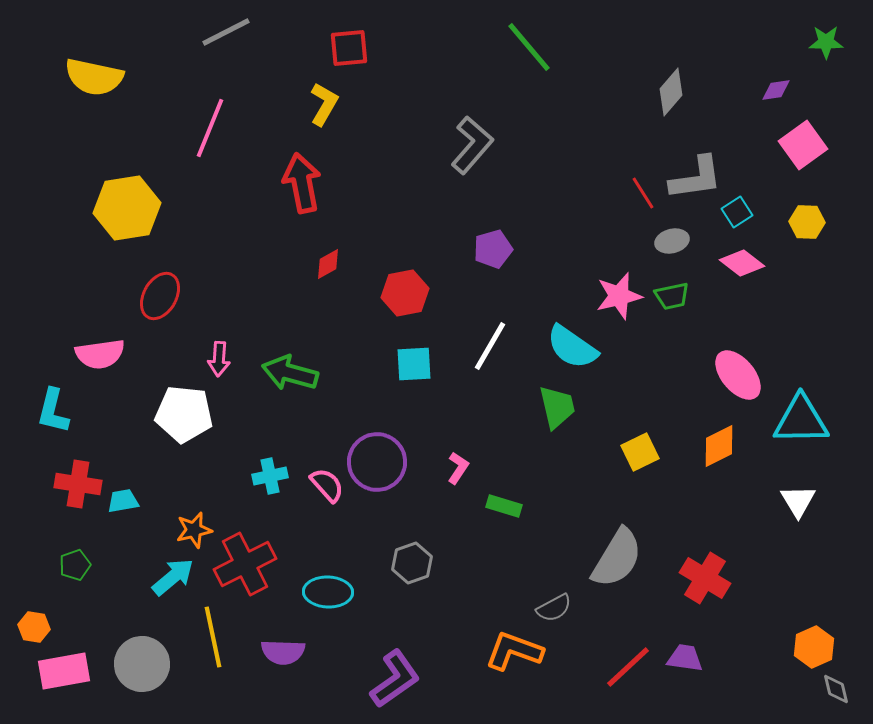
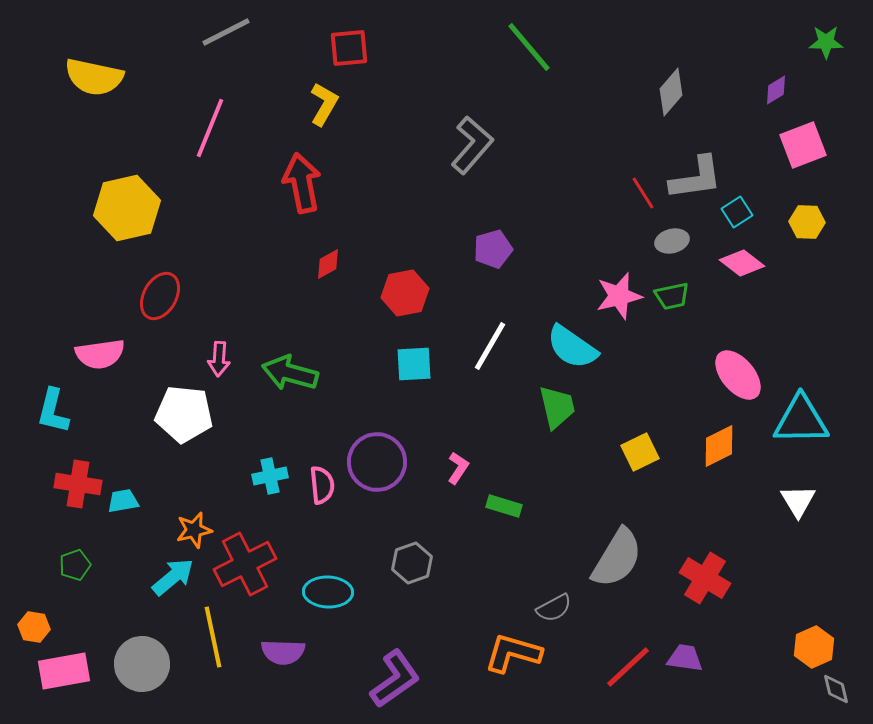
purple diamond at (776, 90): rotated 24 degrees counterclockwise
pink square at (803, 145): rotated 15 degrees clockwise
yellow hexagon at (127, 208): rotated 4 degrees counterclockwise
pink semicircle at (327, 485): moved 5 px left; rotated 36 degrees clockwise
orange L-shape at (514, 651): moved 1 px left, 2 px down; rotated 4 degrees counterclockwise
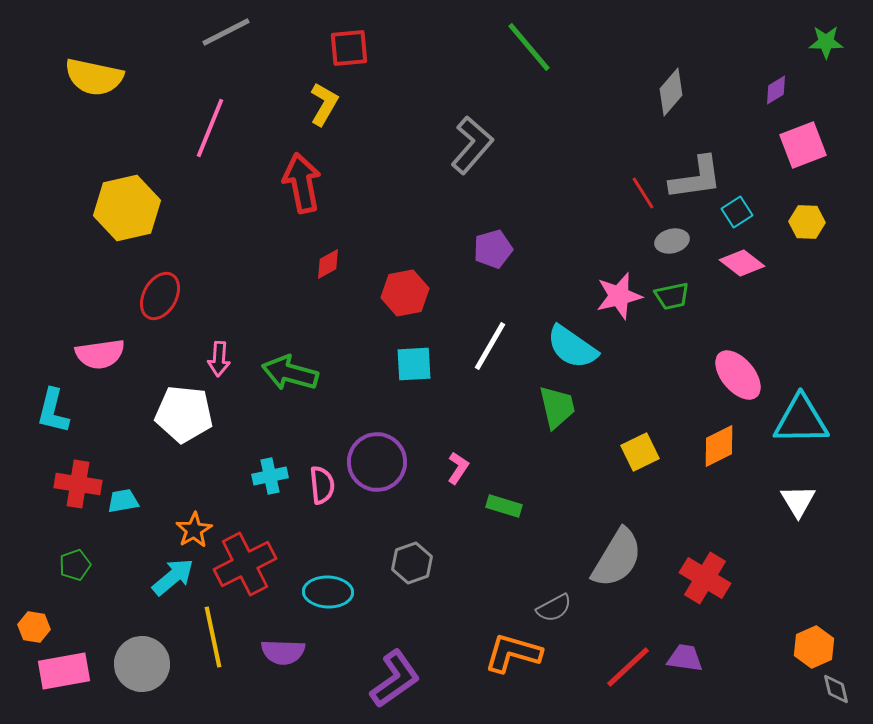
orange star at (194, 530): rotated 18 degrees counterclockwise
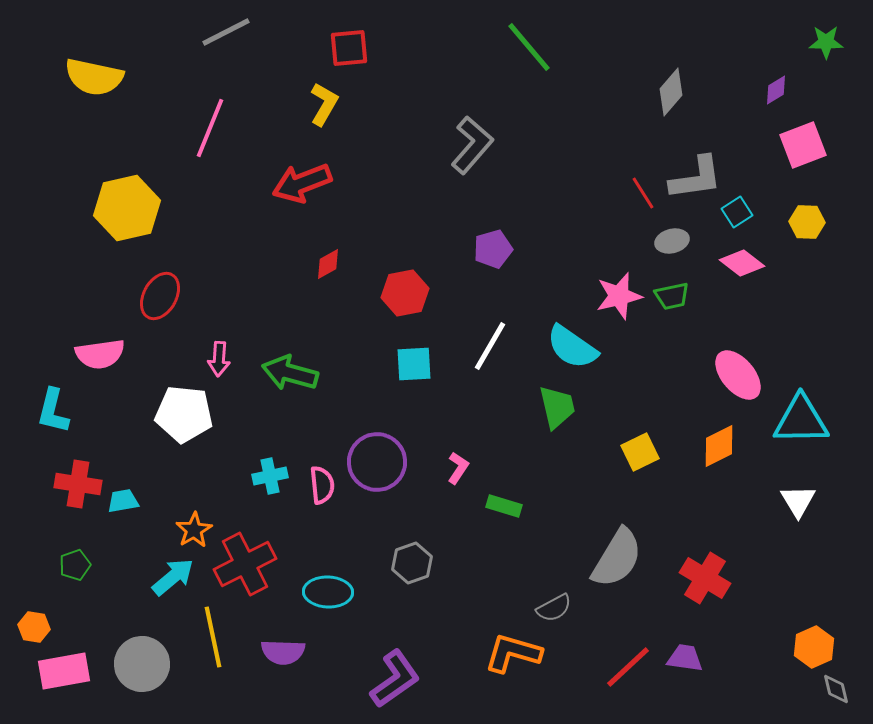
red arrow at (302, 183): rotated 100 degrees counterclockwise
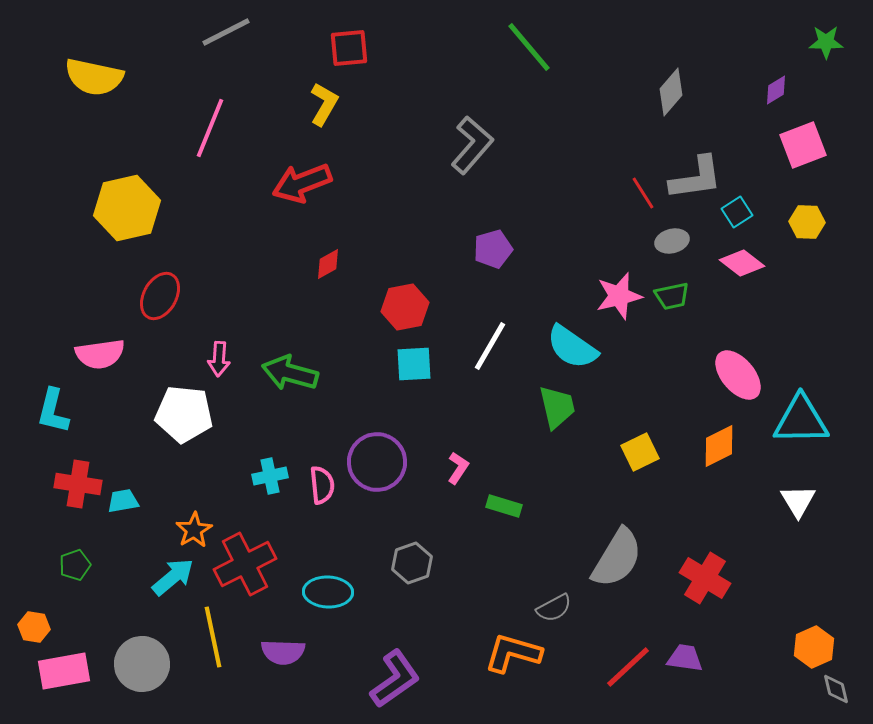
red hexagon at (405, 293): moved 14 px down
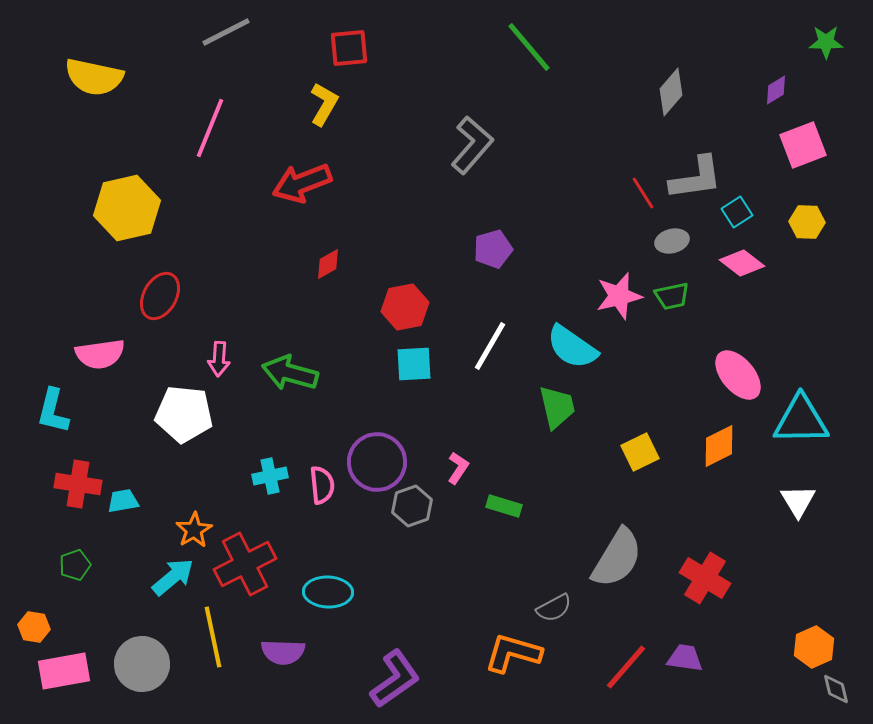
gray hexagon at (412, 563): moved 57 px up
red line at (628, 667): moved 2 px left; rotated 6 degrees counterclockwise
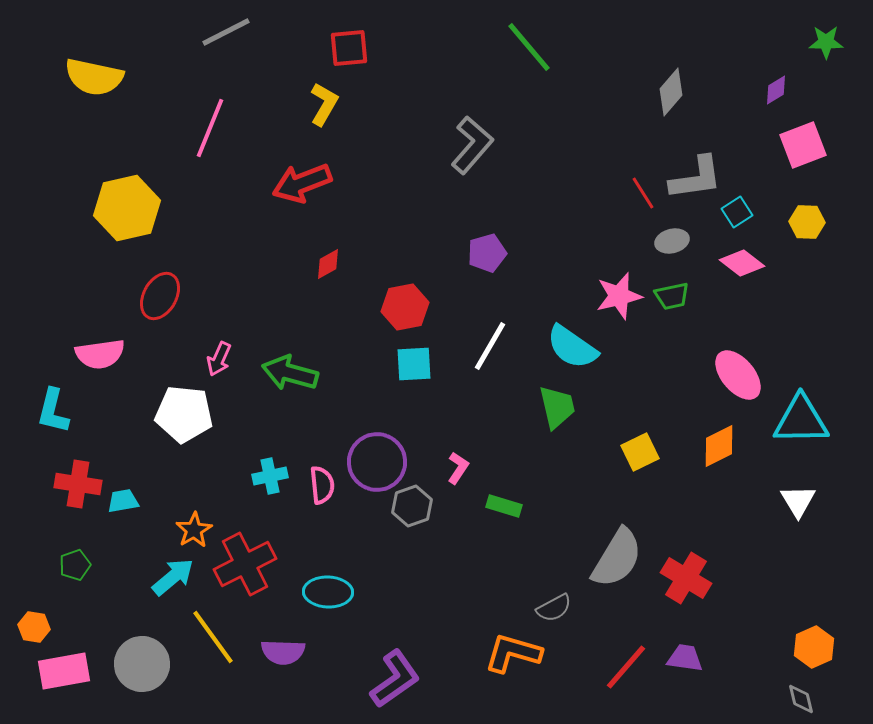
purple pentagon at (493, 249): moved 6 px left, 4 px down
pink arrow at (219, 359): rotated 20 degrees clockwise
red cross at (705, 578): moved 19 px left
yellow line at (213, 637): rotated 24 degrees counterclockwise
gray diamond at (836, 689): moved 35 px left, 10 px down
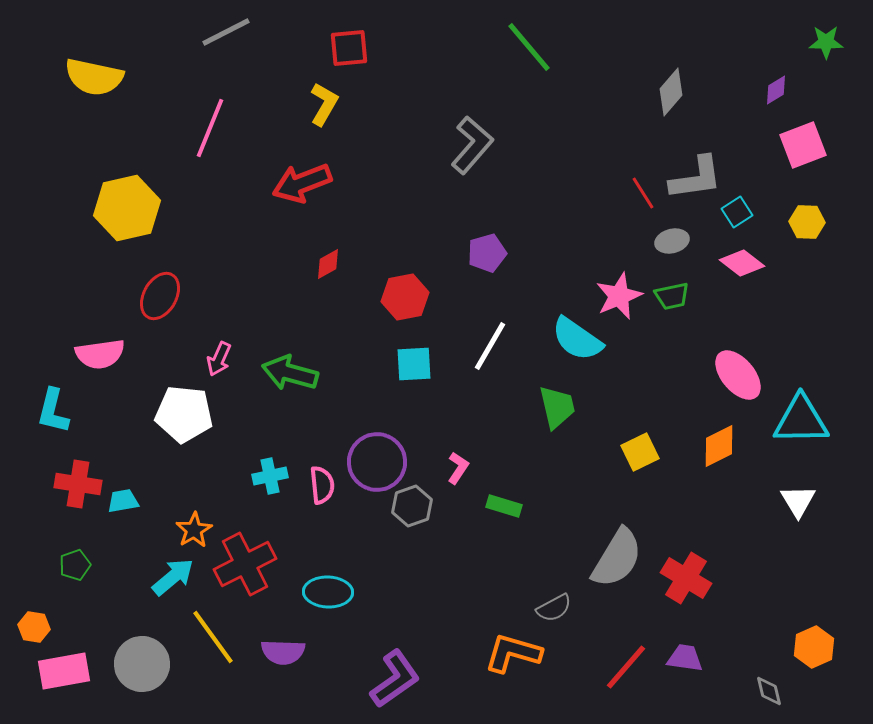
pink star at (619, 296): rotated 9 degrees counterclockwise
red hexagon at (405, 307): moved 10 px up
cyan semicircle at (572, 347): moved 5 px right, 8 px up
gray diamond at (801, 699): moved 32 px left, 8 px up
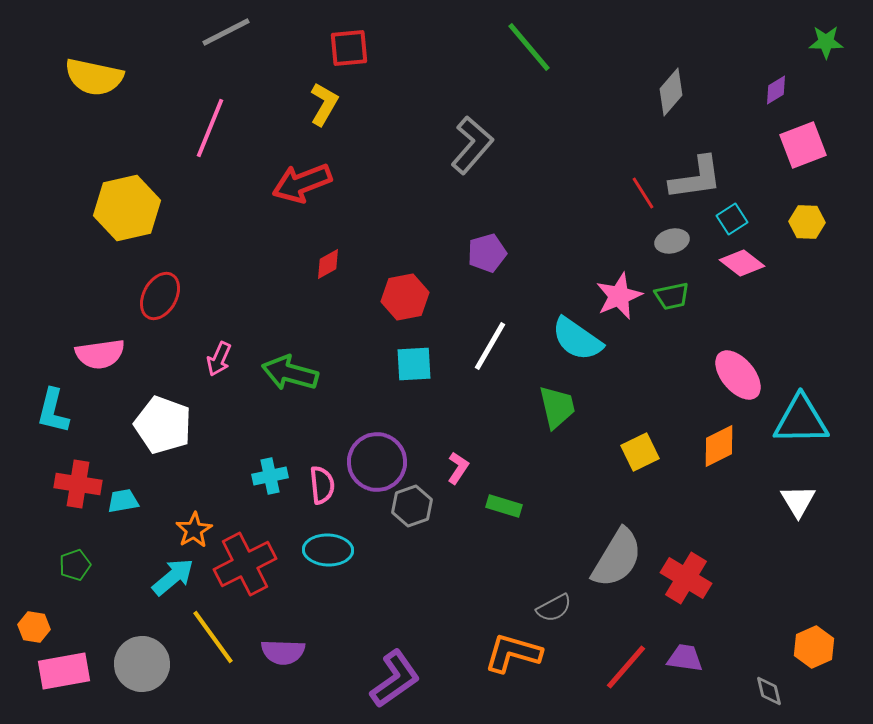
cyan square at (737, 212): moved 5 px left, 7 px down
white pentagon at (184, 414): moved 21 px left, 11 px down; rotated 14 degrees clockwise
cyan ellipse at (328, 592): moved 42 px up
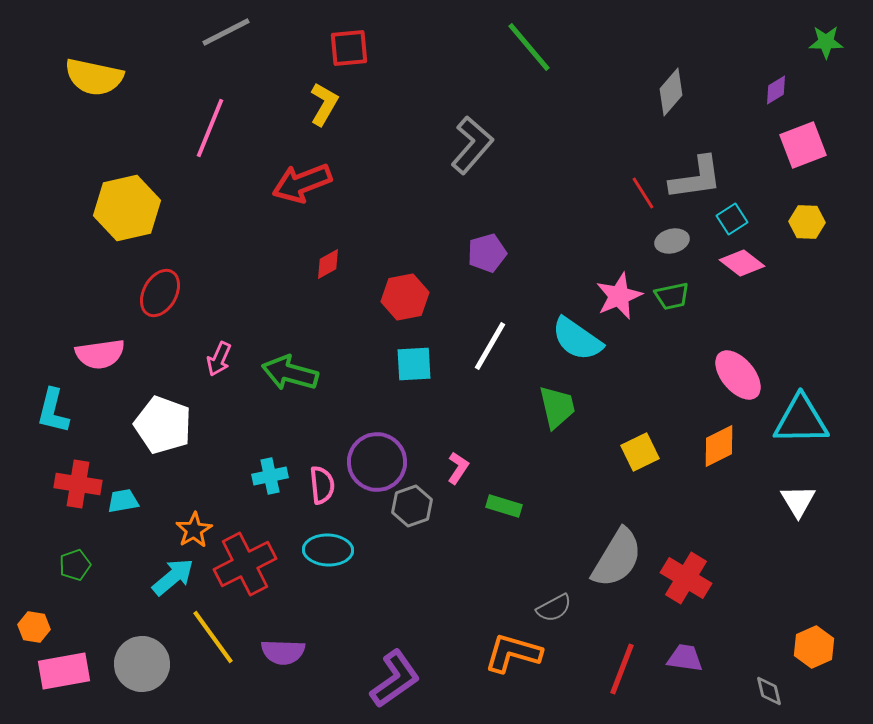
red ellipse at (160, 296): moved 3 px up
red line at (626, 667): moved 4 px left, 2 px down; rotated 20 degrees counterclockwise
